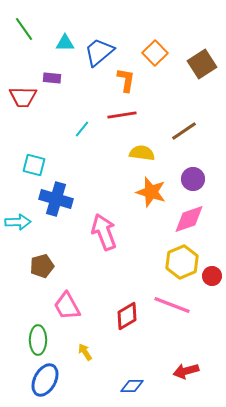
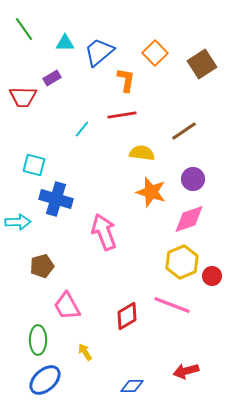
purple rectangle: rotated 36 degrees counterclockwise
blue ellipse: rotated 20 degrees clockwise
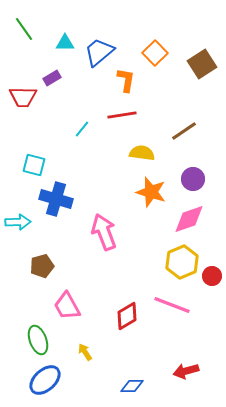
green ellipse: rotated 20 degrees counterclockwise
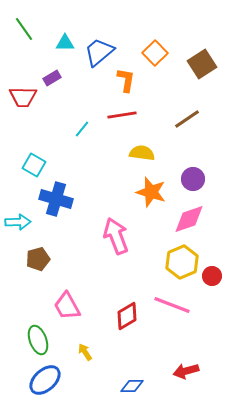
brown line: moved 3 px right, 12 px up
cyan square: rotated 15 degrees clockwise
pink arrow: moved 12 px right, 4 px down
brown pentagon: moved 4 px left, 7 px up
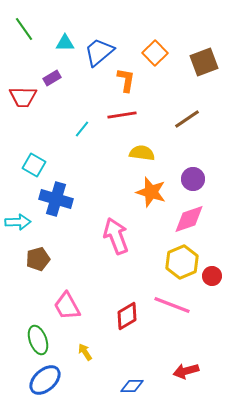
brown square: moved 2 px right, 2 px up; rotated 12 degrees clockwise
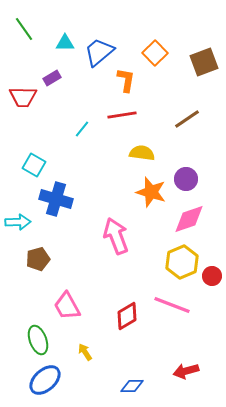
purple circle: moved 7 px left
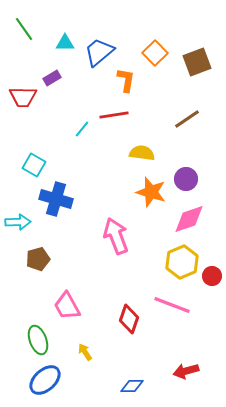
brown square: moved 7 px left
red line: moved 8 px left
red diamond: moved 2 px right, 3 px down; rotated 40 degrees counterclockwise
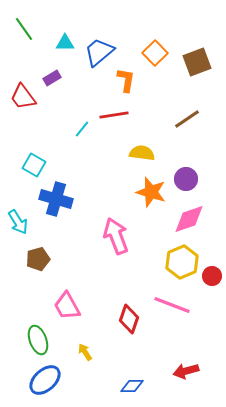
red trapezoid: rotated 52 degrees clockwise
cyan arrow: rotated 60 degrees clockwise
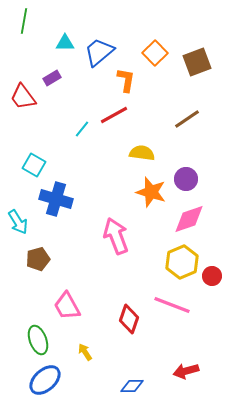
green line: moved 8 px up; rotated 45 degrees clockwise
red line: rotated 20 degrees counterclockwise
